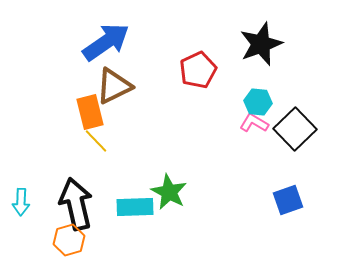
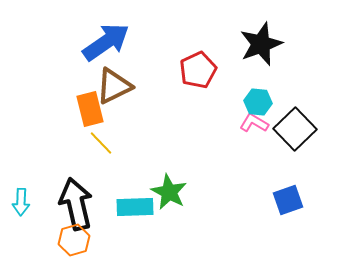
orange rectangle: moved 3 px up
yellow line: moved 5 px right, 2 px down
orange hexagon: moved 5 px right
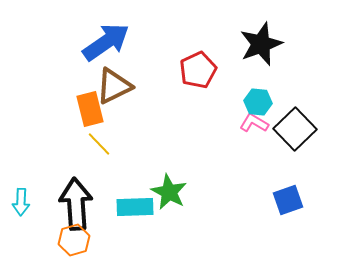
yellow line: moved 2 px left, 1 px down
black arrow: rotated 9 degrees clockwise
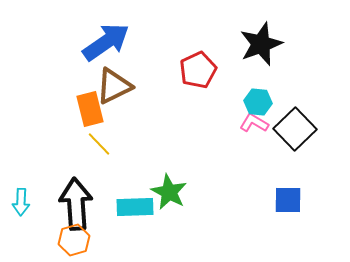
blue square: rotated 20 degrees clockwise
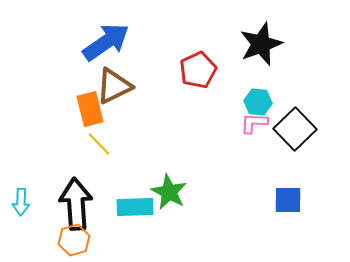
pink L-shape: rotated 28 degrees counterclockwise
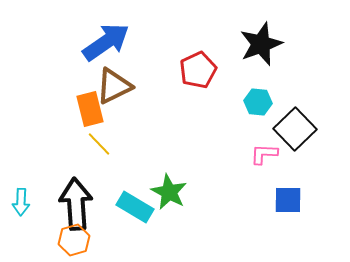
pink L-shape: moved 10 px right, 31 px down
cyan rectangle: rotated 33 degrees clockwise
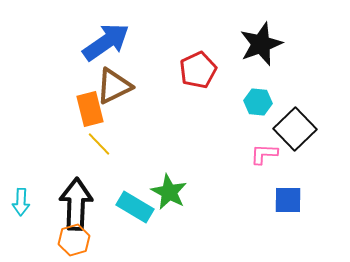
black arrow: rotated 6 degrees clockwise
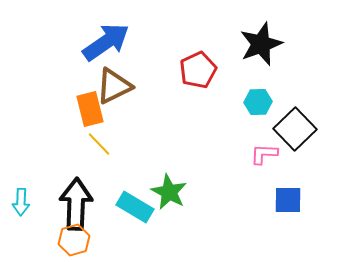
cyan hexagon: rotated 8 degrees counterclockwise
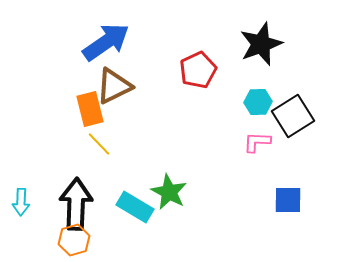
black square: moved 2 px left, 13 px up; rotated 12 degrees clockwise
pink L-shape: moved 7 px left, 12 px up
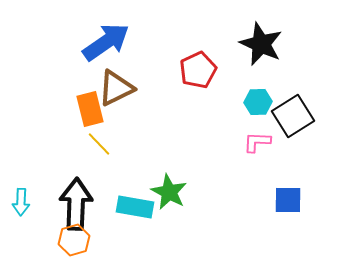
black star: rotated 27 degrees counterclockwise
brown triangle: moved 2 px right, 2 px down
cyan rectangle: rotated 21 degrees counterclockwise
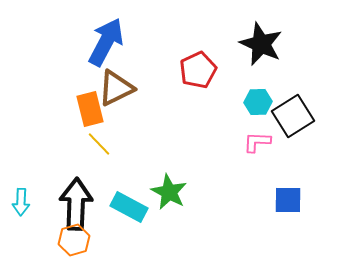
blue arrow: rotated 27 degrees counterclockwise
cyan rectangle: moved 6 px left; rotated 18 degrees clockwise
